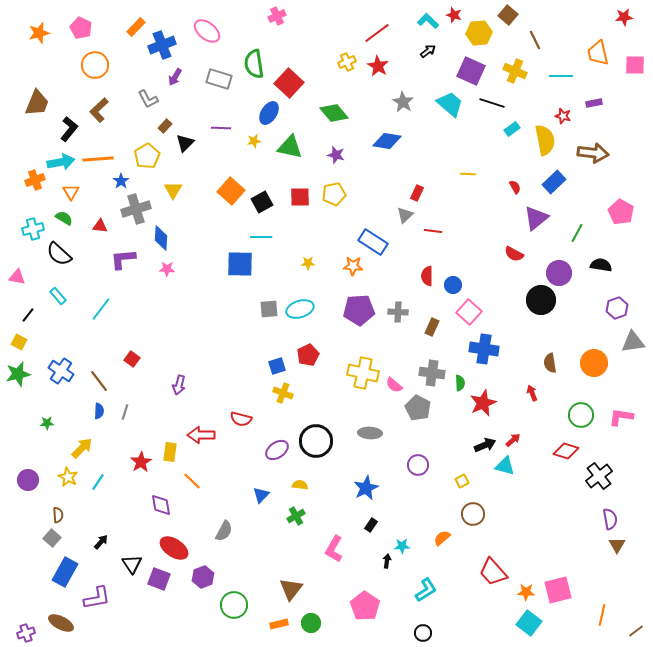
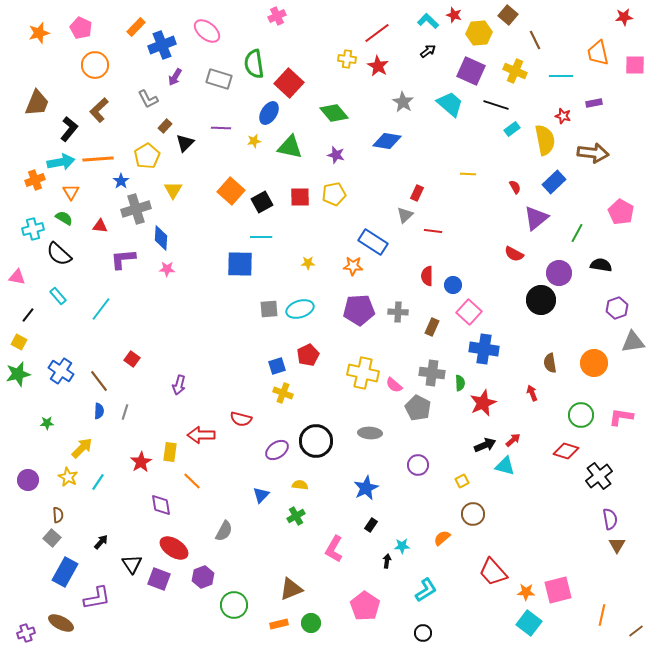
yellow cross at (347, 62): moved 3 px up; rotated 30 degrees clockwise
black line at (492, 103): moved 4 px right, 2 px down
brown triangle at (291, 589): rotated 30 degrees clockwise
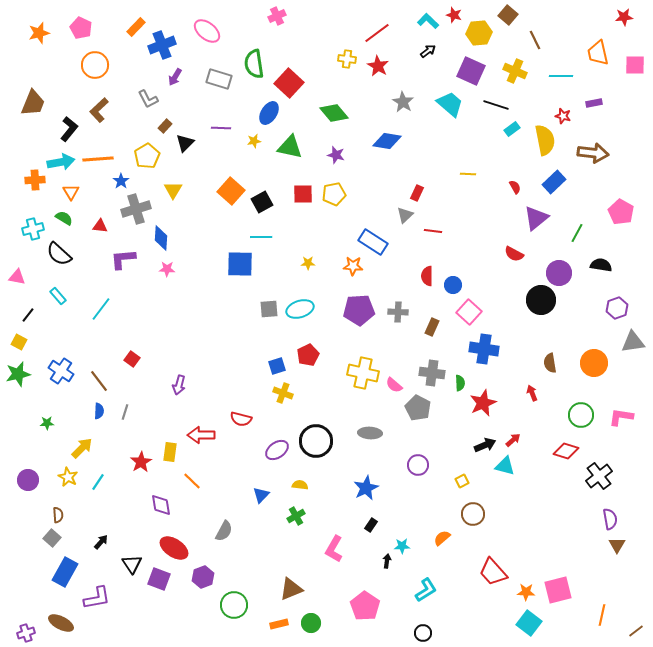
brown trapezoid at (37, 103): moved 4 px left
orange cross at (35, 180): rotated 18 degrees clockwise
red square at (300, 197): moved 3 px right, 3 px up
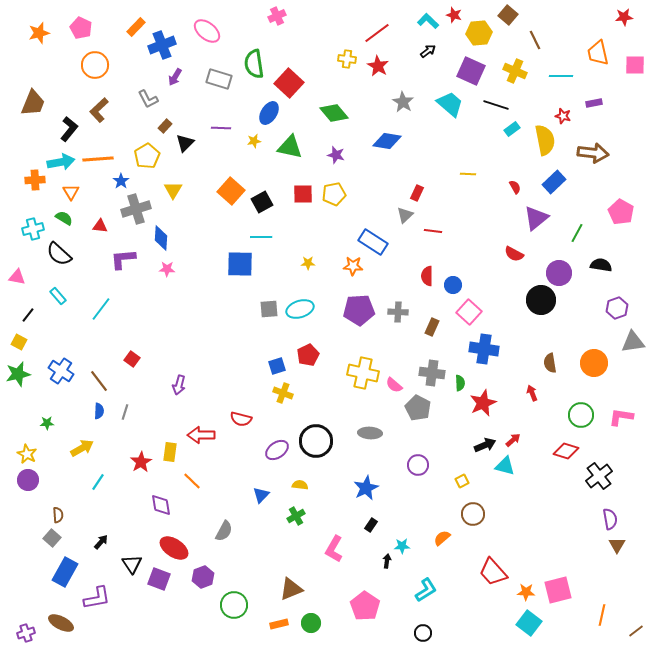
yellow arrow at (82, 448): rotated 15 degrees clockwise
yellow star at (68, 477): moved 41 px left, 23 px up
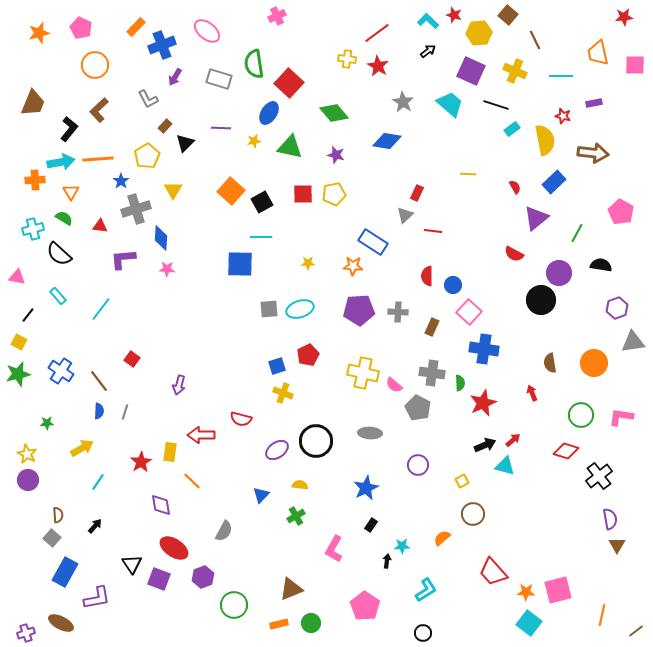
black arrow at (101, 542): moved 6 px left, 16 px up
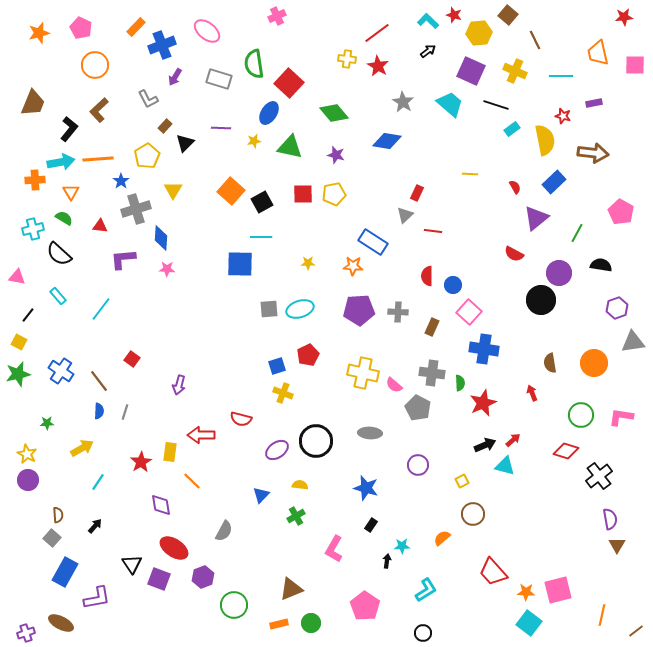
yellow line at (468, 174): moved 2 px right
blue star at (366, 488): rotated 30 degrees counterclockwise
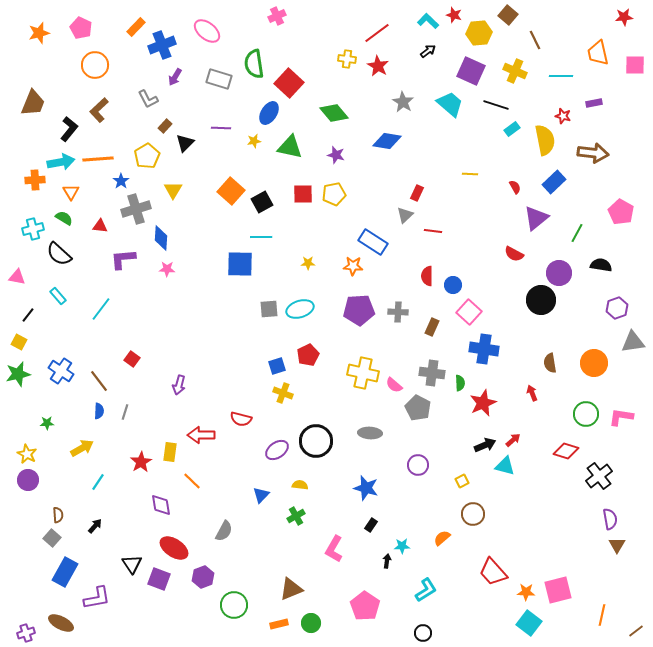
green circle at (581, 415): moved 5 px right, 1 px up
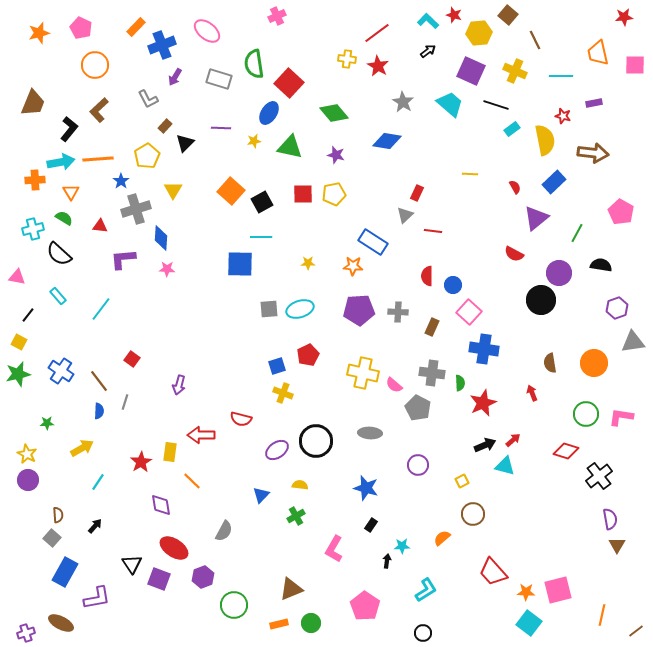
gray line at (125, 412): moved 10 px up
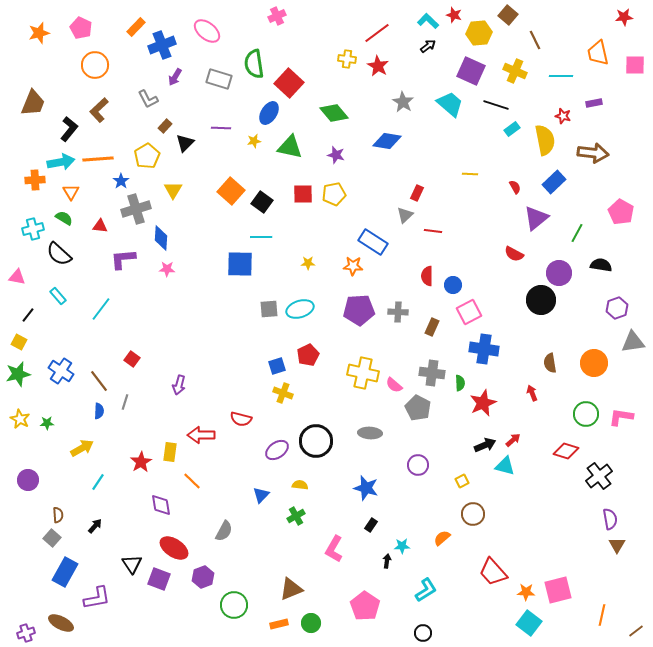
black arrow at (428, 51): moved 5 px up
black square at (262, 202): rotated 25 degrees counterclockwise
pink square at (469, 312): rotated 20 degrees clockwise
yellow star at (27, 454): moved 7 px left, 35 px up
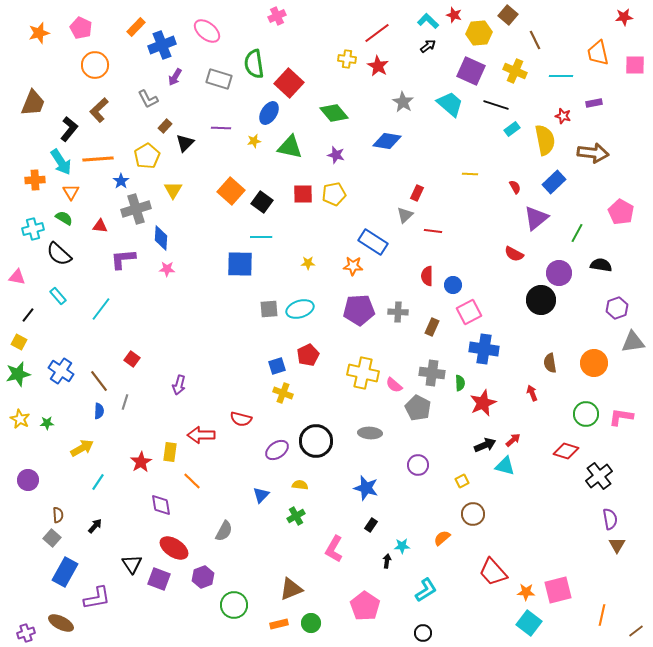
cyan arrow at (61, 162): rotated 68 degrees clockwise
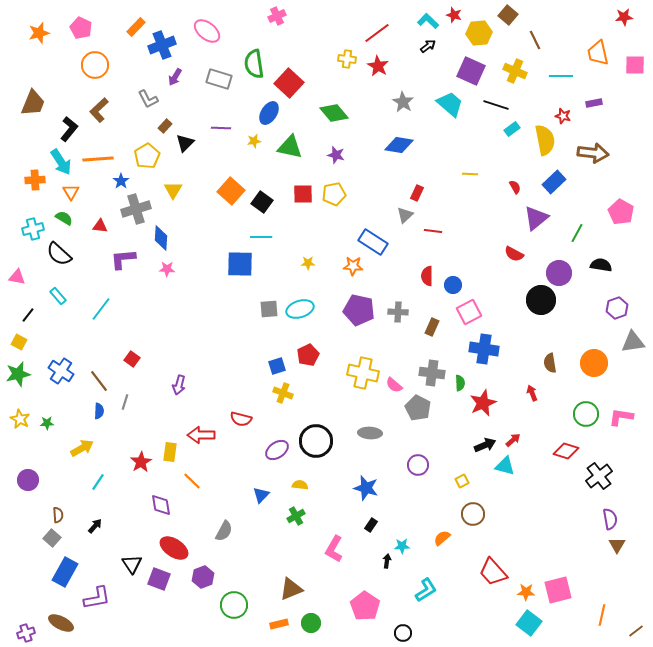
blue diamond at (387, 141): moved 12 px right, 4 px down
purple pentagon at (359, 310): rotated 16 degrees clockwise
black circle at (423, 633): moved 20 px left
